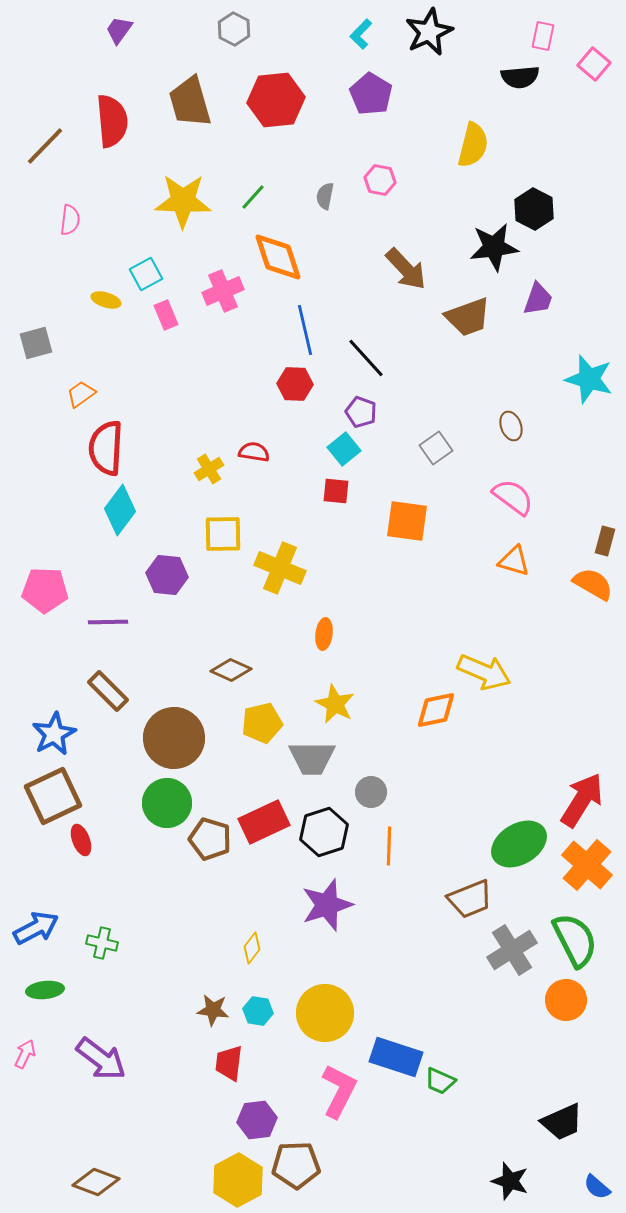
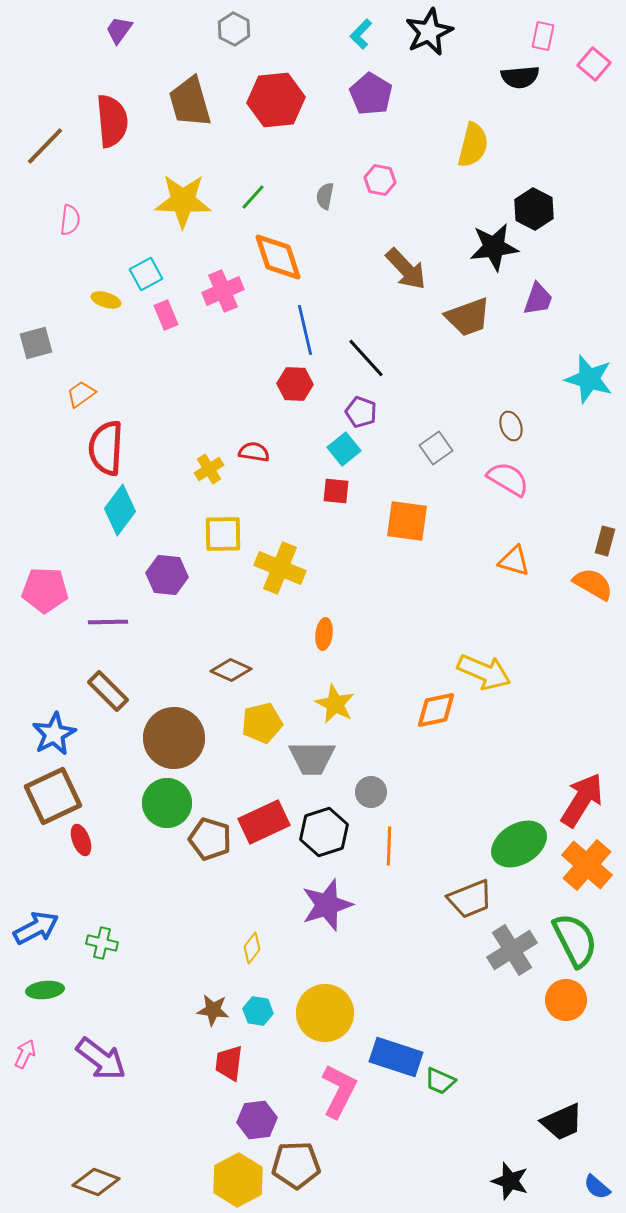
pink semicircle at (513, 497): moved 5 px left, 18 px up; rotated 6 degrees counterclockwise
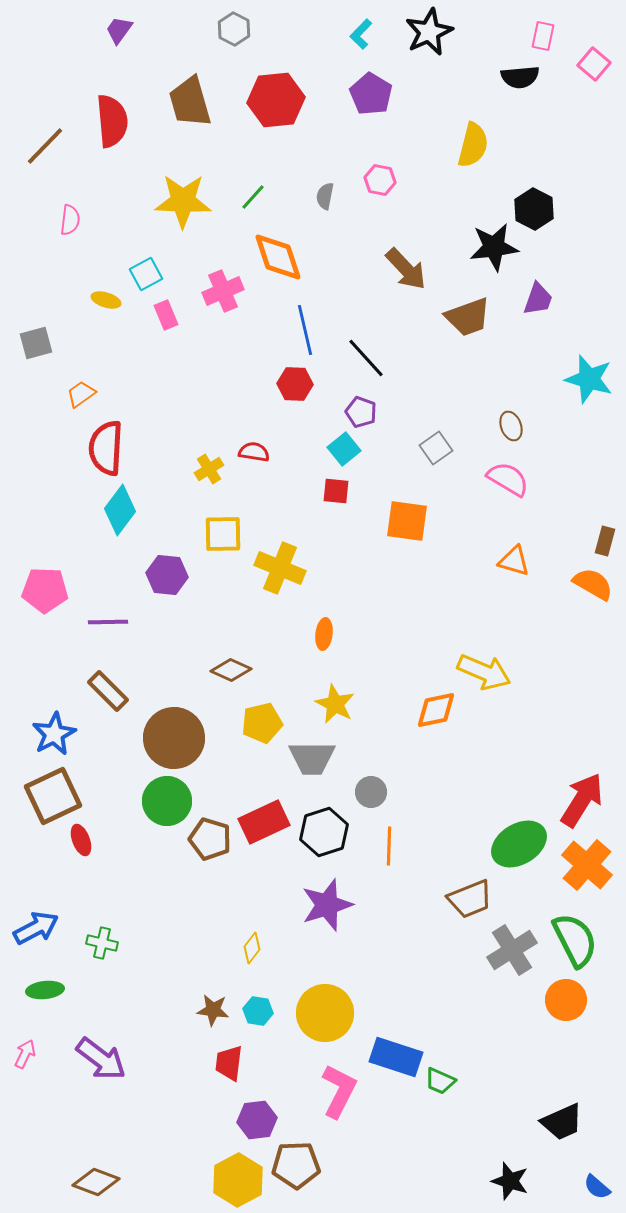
green circle at (167, 803): moved 2 px up
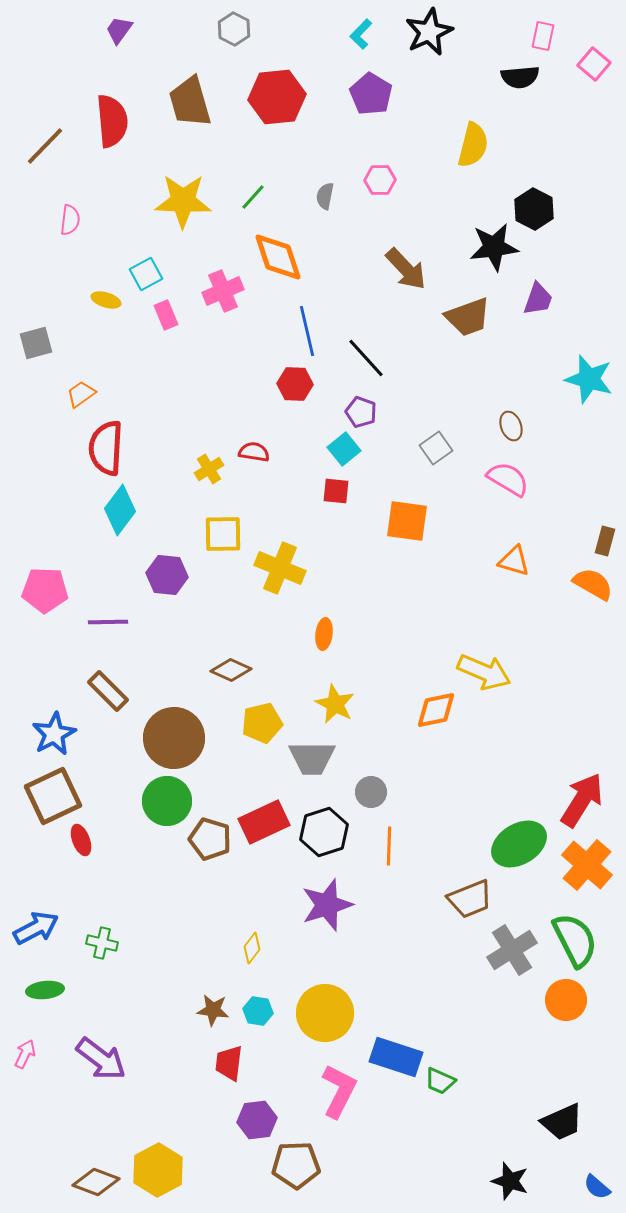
red hexagon at (276, 100): moved 1 px right, 3 px up
pink hexagon at (380, 180): rotated 12 degrees counterclockwise
blue line at (305, 330): moved 2 px right, 1 px down
yellow hexagon at (238, 1180): moved 80 px left, 10 px up
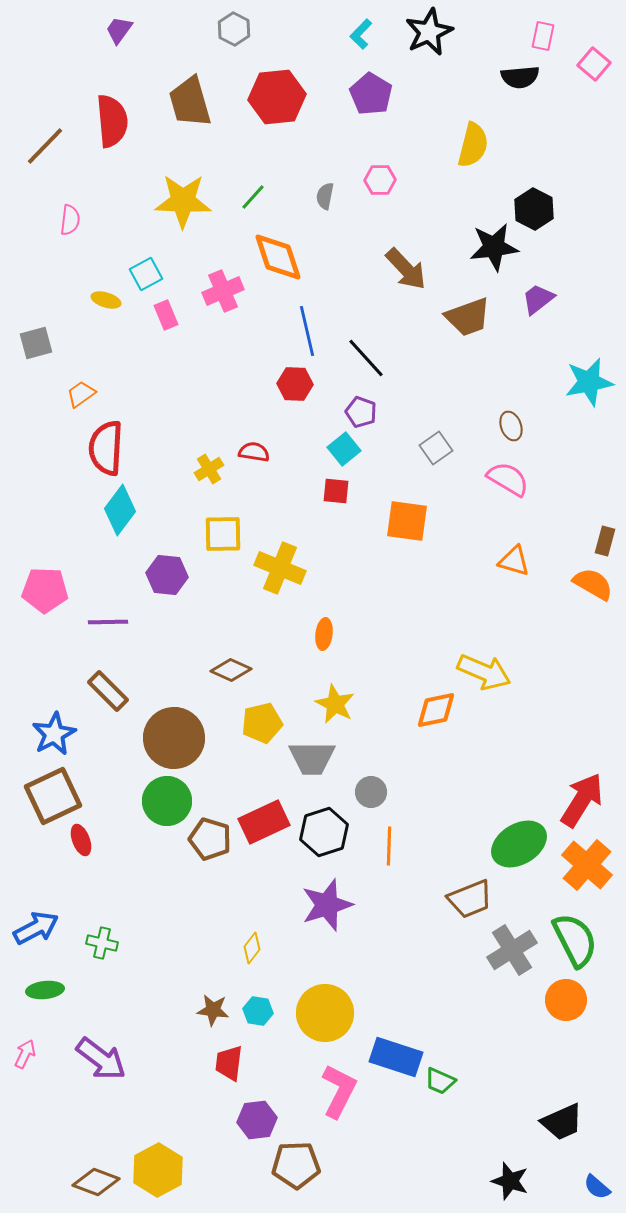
purple trapezoid at (538, 299): rotated 147 degrees counterclockwise
cyan star at (589, 379): moved 3 px down; rotated 27 degrees counterclockwise
